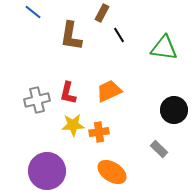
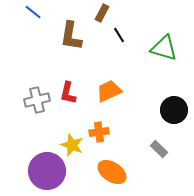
green triangle: rotated 8 degrees clockwise
yellow star: moved 1 px left, 20 px down; rotated 25 degrees clockwise
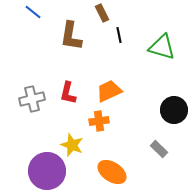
brown rectangle: rotated 54 degrees counterclockwise
black line: rotated 21 degrees clockwise
green triangle: moved 2 px left, 1 px up
gray cross: moved 5 px left, 1 px up
orange cross: moved 11 px up
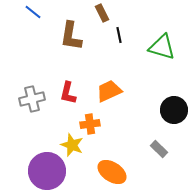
orange cross: moved 9 px left, 3 px down
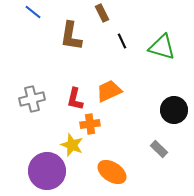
black line: moved 3 px right, 6 px down; rotated 14 degrees counterclockwise
red L-shape: moved 7 px right, 6 px down
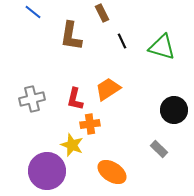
orange trapezoid: moved 1 px left, 2 px up; rotated 8 degrees counterclockwise
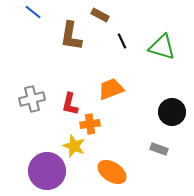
brown rectangle: moved 2 px left, 2 px down; rotated 36 degrees counterclockwise
orange trapezoid: moved 3 px right; rotated 12 degrees clockwise
red L-shape: moved 5 px left, 5 px down
black circle: moved 2 px left, 2 px down
yellow star: moved 2 px right, 1 px down
gray rectangle: rotated 24 degrees counterclockwise
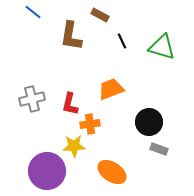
black circle: moved 23 px left, 10 px down
yellow star: rotated 25 degrees counterclockwise
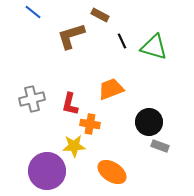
brown L-shape: rotated 64 degrees clockwise
green triangle: moved 8 px left
orange cross: rotated 18 degrees clockwise
gray rectangle: moved 1 px right, 3 px up
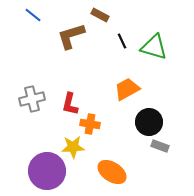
blue line: moved 3 px down
orange trapezoid: moved 16 px right; rotated 8 degrees counterclockwise
yellow star: moved 1 px left, 1 px down
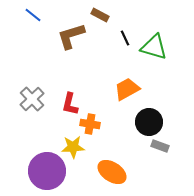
black line: moved 3 px right, 3 px up
gray cross: rotated 30 degrees counterclockwise
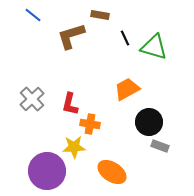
brown rectangle: rotated 18 degrees counterclockwise
yellow star: moved 1 px right
